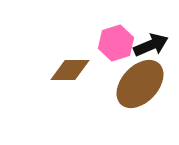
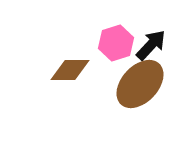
black arrow: rotated 24 degrees counterclockwise
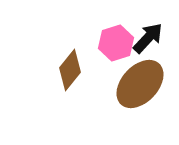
black arrow: moved 3 px left, 7 px up
brown diamond: rotated 51 degrees counterclockwise
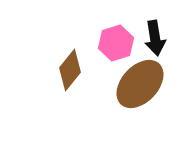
black arrow: moved 7 px right; rotated 128 degrees clockwise
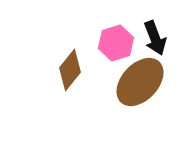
black arrow: rotated 12 degrees counterclockwise
brown ellipse: moved 2 px up
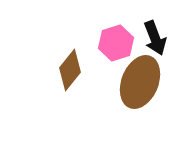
brown ellipse: rotated 21 degrees counterclockwise
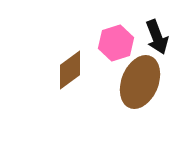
black arrow: moved 2 px right, 1 px up
brown diamond: rotated 15 degrees clockwise
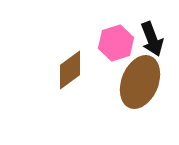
black arrow: moved 5 px left, 2 px down
